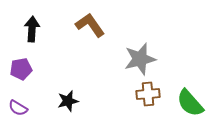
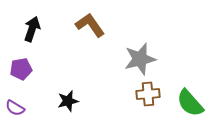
black arrow: rotated 15 degrees clockwise
purple semicircle: moved 3 px left
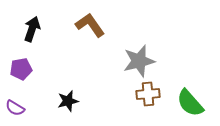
gray star: moved 1 px left, 2 px down
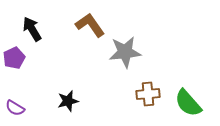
black arrow: rotated 50 degrees counterclockwise
gray star: moved 14 px left, 9 px up; rotated 8 degrees clockwise
purple pentagon: moved 7 px left, 11 px up; rotated 15 degrees counterclockwise
green semicircle: moved 2 px left
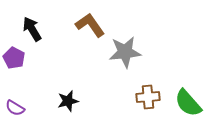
purple pentagon: rotated 20 degrees counterclockwise
brown cross: moved 3 px down
